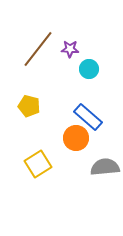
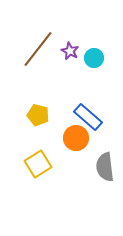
purple star: moved 2 px down; rotated 24 degrees clockwise
cyan circle: moved 5 px right, 11 px up
yellow pentagon: moved 9 px right, 9 px down
gray semicircle: rotated 92 degrees counterclockwise
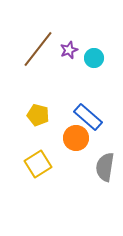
purple star: moved 1 px left, 1 px up; rotated 24 degrees clockwise
gray semicircle: rotated 16 degrees clockwise
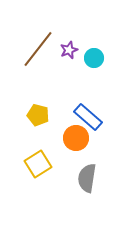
gray semicircle: moved 18 px left, 11 px down
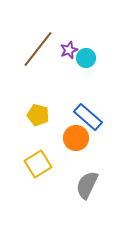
cyan circle: moved 8 px left
gray semicircle: moved 7 px down; rotated 16 degrees clockwise
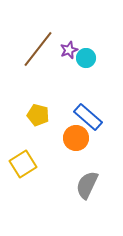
yellow square: moved 15 px left
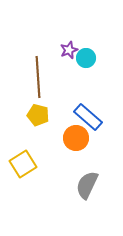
brown line: moved 28 px down; rotated 42 degrees counterclockwise
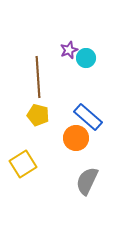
gray semicircle: moved 4 px up
